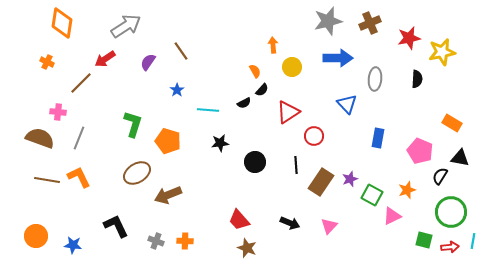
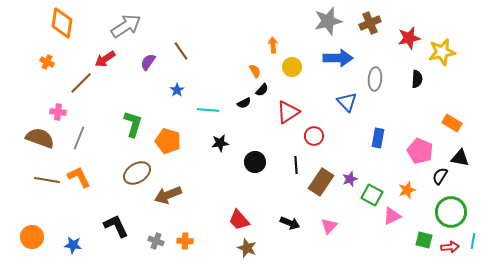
blue triangle at (347, 104): moved 2 px up
orange circle at (36, 236): moved 4 px left, 1 px down
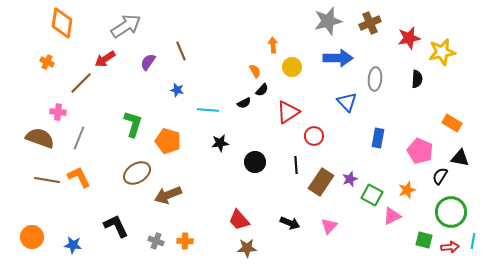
brown line at (181, 51): rotated 12 degrees clockwise
blue star at (177, 90): rotated 24 degrees counterclockwise
brown star at (247, 248): rotated 24 degrees counterclockwise
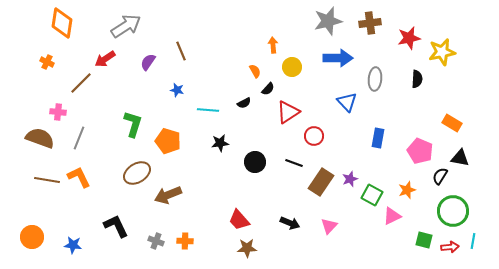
brown cross at (370, 23): rotated 15 degrees clockwise
black semicircle at (262, 90): moved 6 px right, 1 px up
black line at (296, 165): moved 2 px left, 2 px up; rotated 66 degrees counterclockwise
green circle at (451, 212): moved 2 px right, 1 px up
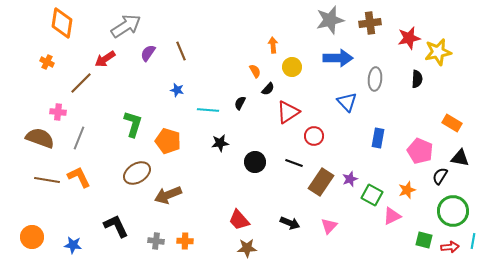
gray star at (328, 21): moved 2 px right, 1 px up
yellow star at (442, 52): moved 4 px left
purple semicircle at (148, 62): moved 9 px up
black semicircle at (244, 103): moved 4 px left; rotated 144 degrees clockwise
gray cross at (156, 241): rotated 14 degrees counterclockwise
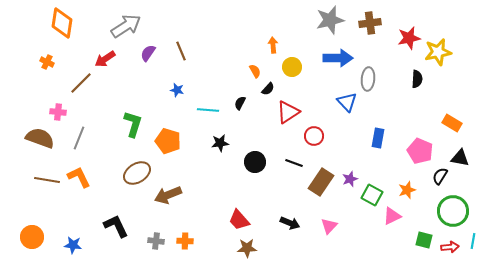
gray ellipse at (375, 79): moved 7 px left
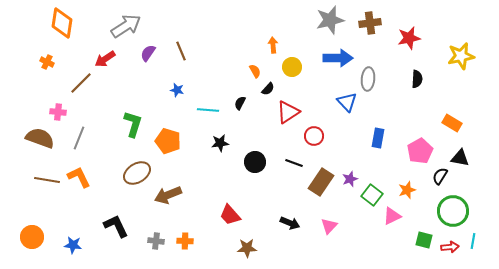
yellow star at (438, 52): moved 23 px right, 4 px down
pink pentagon at (420, 151): rotated 20 degrees clockwise
green square at (372, 195): rotated 10 degrees clockwise
red trapezoid at (239, 220): moved 9 px left, 5 px up
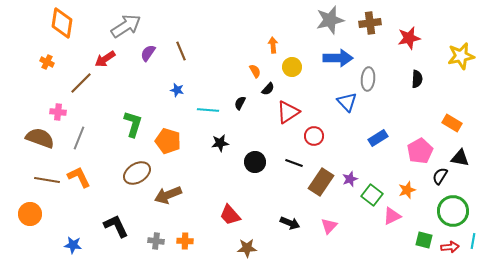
blue rectangle at (378, 138): rotated 48 degrees clockwise
orange circle at (32, 237): moved 2 px left, 23 px up
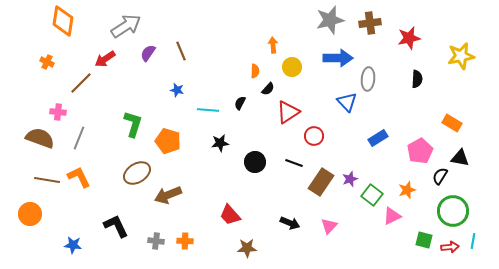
orange diamond at (62, 23): moved 1 px right, 2 px up
orange semicircle at (255, 71): rotated 32 degrees clockwise
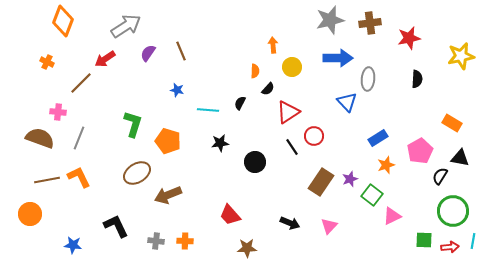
orange diamond at (63, 21): rotated 12 degrees clockwise
black line at (294, 163): moved 2 px left, 16 px up; rotated 36 degrees clockwise
brown line at (47, 180): rotated 20 degrees counterclockwise
orange star at (407, 190): moved 21 px left, 25 px up
green square at (424, 240): rotated 12 degrees counterclockwise
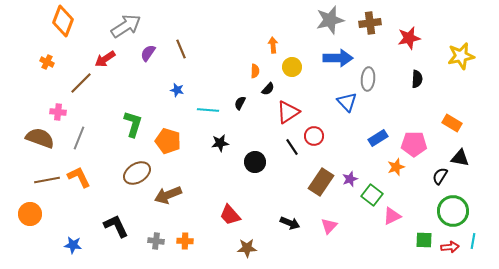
brown line at (181, 51): moved 2 px up
pink pentagon at (420, 151): moved 6 px left, 7 px up; rotated 30 degrees clockwise
orange star at (386, 165): moved 10 px right, 2 px down
